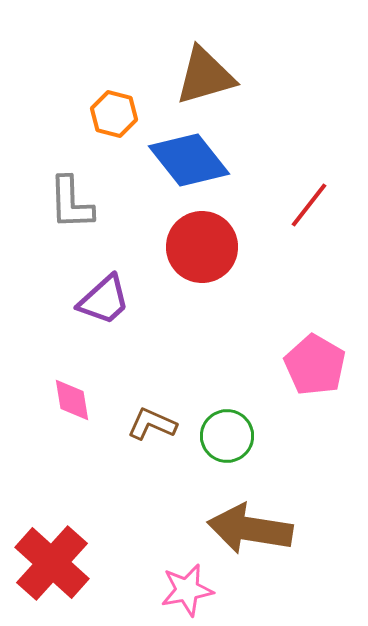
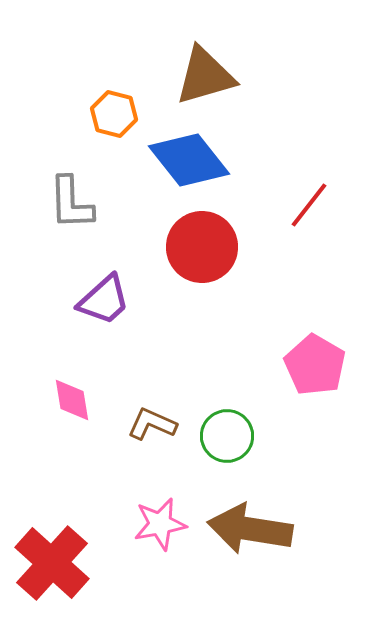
pink star: moved 27 px left, 66 px up
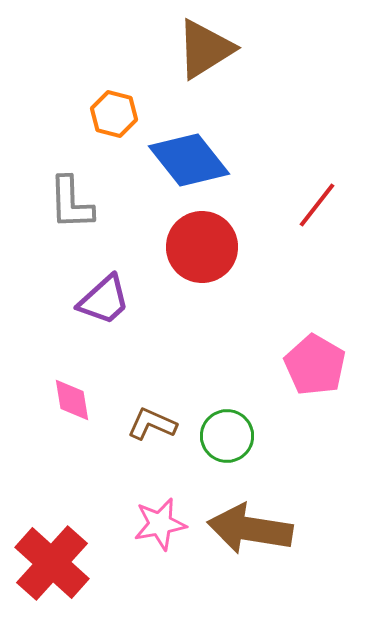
brown triangle: moved 27 px up; rotated 16 degrees counterclockwise
red line: moved 8 px right
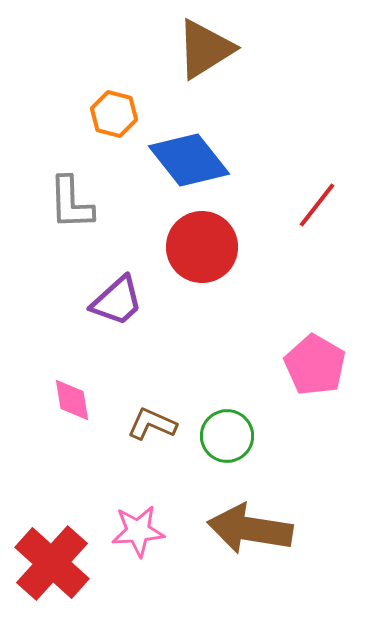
purple trapezoid: moved 13 px right, 1 px down
pink star: moved 22 px left, 7 px down; rotated 6 degrees clockwise
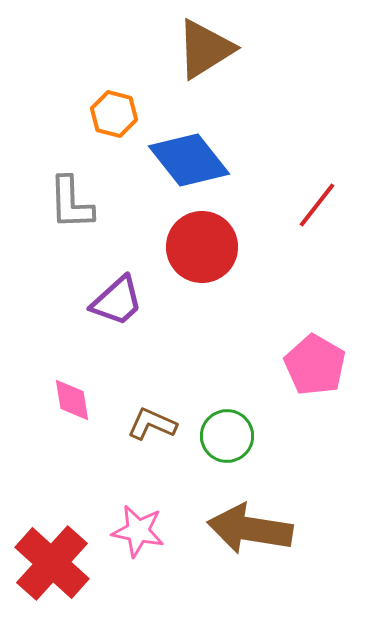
pink star: rotated 16 degrees clockwise
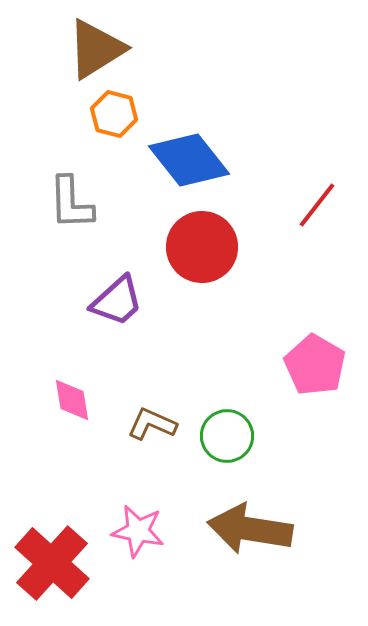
brown triangle: moved 109 px left
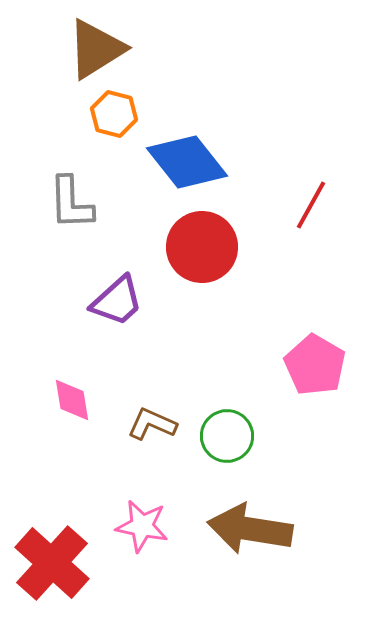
blue diamond: moved 2 px left, 2 px down
red line: moved 6 px left; rotated 9 degrees counterclockwise
pink star: moved 4 px right, 5 px up
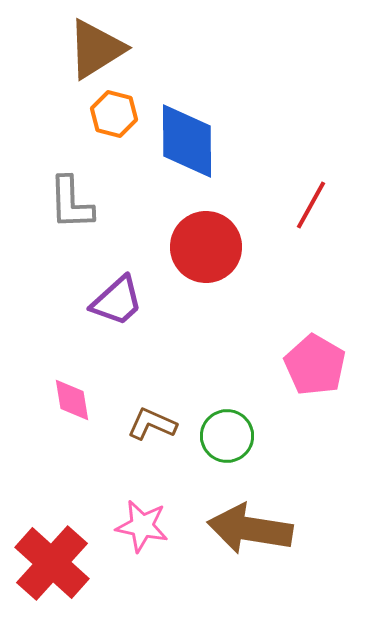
blue diamond: moved 21 px up; rotated 38 degrees clockwise
red circle: moved 4 px right
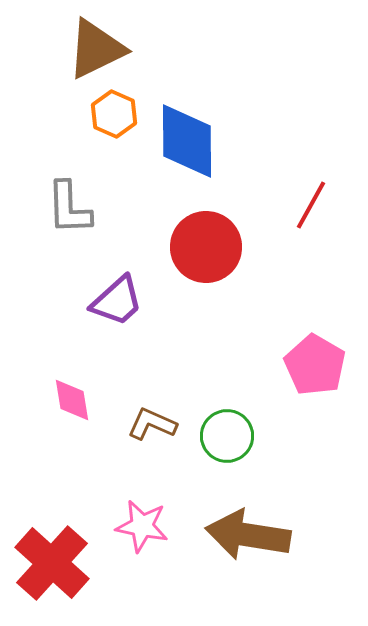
brown triangle: rotated 6 degrees clockwise
orange hexagon: rotated 9 degrees clockwise
gray L-shape: moved 2 px left, 5 px down
brown arrow: moved 2 px left, 6 px down
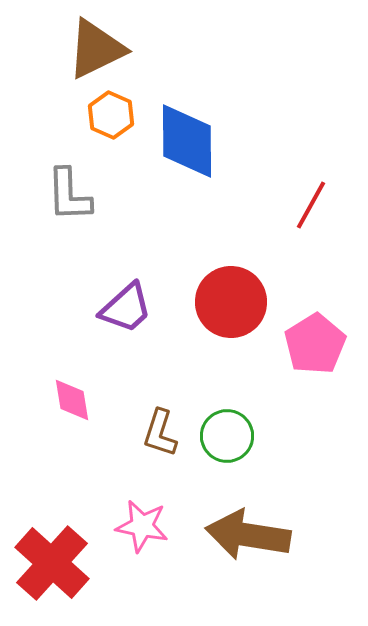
orange hexagon: moved 3 px left, 1 px down
gray L-shape: moved 13 px up
red circle: moved 25 px right, 55 px down
purple trapezoid: moved 9 px right, 7 px down
pink pentagon: moved 21 px up; rotated 10 degrees clockwise
brown L-shape: moved 8 px right, 9 px down; rotated 96 degrees counterclockwise
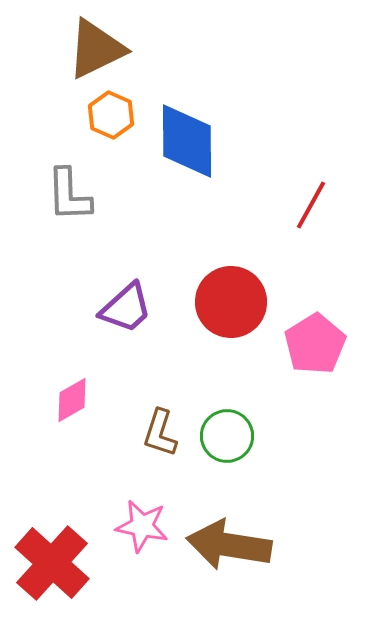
pink diamond: rotated 69 degrees clockwise
brown arrow: moved 19 px left, 10 px down
